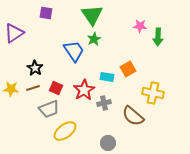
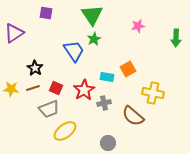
pink star: moved 2 px left; rotated 16 degrees counterclockwise
green arrow: moved 18 px right, 1 px down
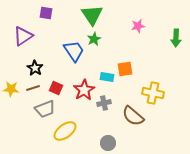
purple triangle: moved 9 px right, 3 px down
orange square: moved 3 px left; rotated 21 degrees clockwise
gray trapezoid: moved 4 px left
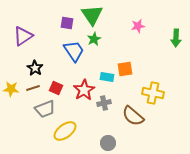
purple square: moved 21 px right, 10 px down
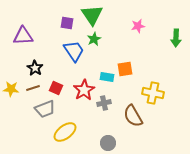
purple triangle: rotated 30 degrees clockwise
brown semicircle: rotated 20 degrees clockwise
yellow ellipse: moved 1 px down
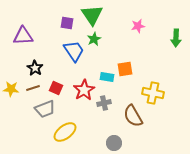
gray circle: moved 6 px right
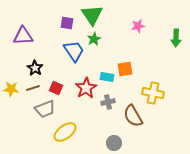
red star: moved 2 px right, 2 px up
gray cross: moved 4 px right, 1 px up
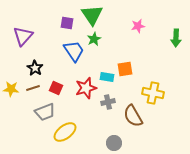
purple triangle: rotated 45 degrees counterclockwise
red star: rotated 15 degrees clockwise
gray trapezoid: moved 3 px down
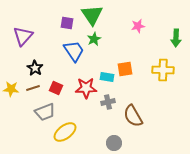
red star: rotated 15 degrees clockwise
yellow cross: moved 10 px right, 23 px up; rotated 10 degrees counterclockwise
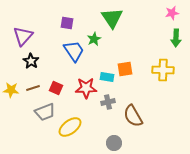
green triangle: moved 20 px right, 3 px down
pink star: moved 34 px right, 13 px up
black star: moved 4 px left, 7 px up
yellow star: moved 1 px down
yellow ellipse: moved 5 px right, 5 px up
